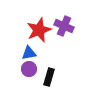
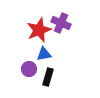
purple cross: moved 3 px left, 3 px up
blue triangle: moved 15 px right, 1 px down
black rectangle: moved 1 px left
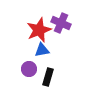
blue triangle: moved 2 px left, 4 px up
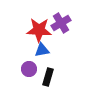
purple cross: rotated 36 degrees clockwise
red star: rotated 25 degrees clockwise
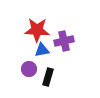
purple cross: moved 3 px right, 18 px down; rotated 18 degrees clockwise
red star: moved 2 px left
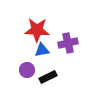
purple cross: moved 4 px right, 2 px down
purple circle: moved 2 px left, 1 px down
black rectangle: rotated 48 degrees clockwise
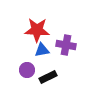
purple cross: moved 2 px left, 2 px down; rotated 24 degrees clockwise
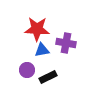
red star: moved 1 px up
purple cross: moved 2 px up
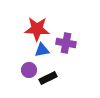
purple circle: moved 2 px right
black rectangle: moved 1 px down
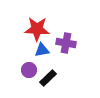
black rectangle: rotated 18 degrees counterclockwise
